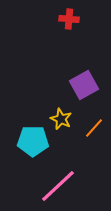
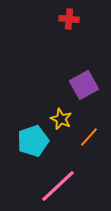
orange line: moved 5 px left, 9 px down
cyan pentagon: rotated 20 degrees counterclockwise
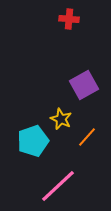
orange line: moved 2 px left
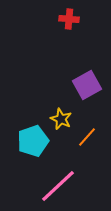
purple square: moved 3 px right
